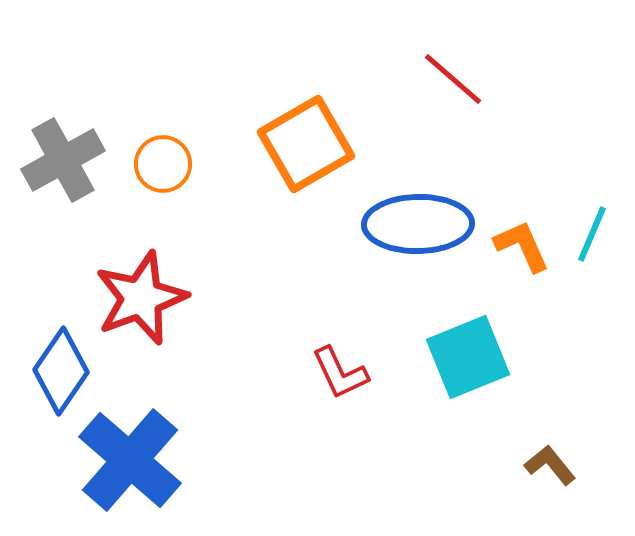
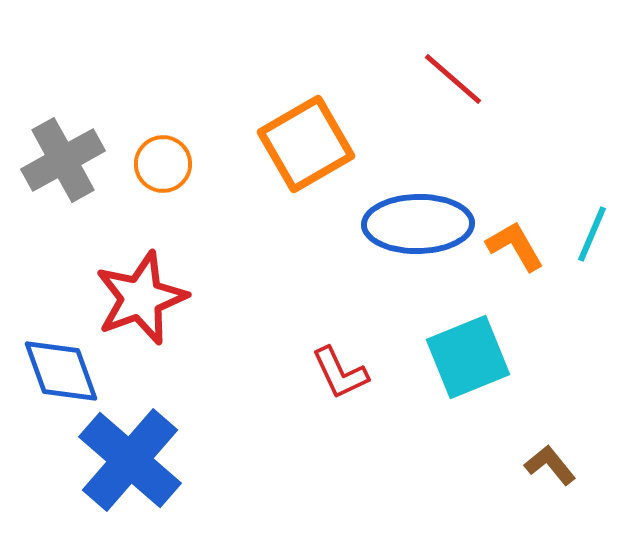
orange L-shape: moved 7 px left; rotated 6 degrees counterclockwise
blue diamond: rotated 54 degrees counterclockwise
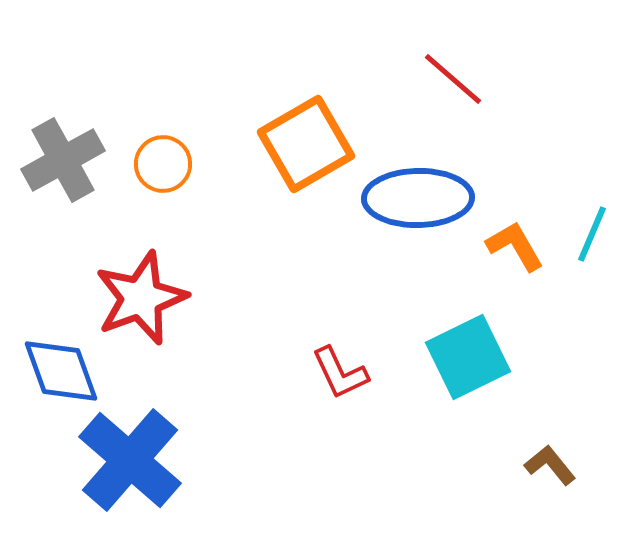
blue ellipse: moved 26 px up
cyan square: rotated 4 degrees counterclockwise
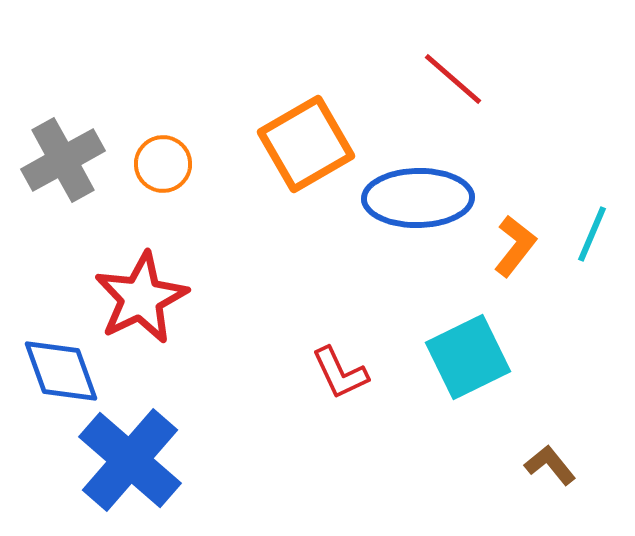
orange L-shape: rotated 68 degrees clockwise
red star: rotated 6 degrees counterclockwise
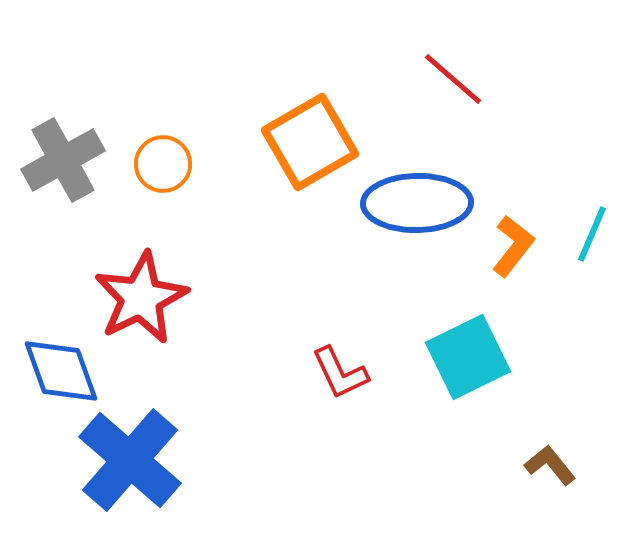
orange square: moved 4 px right, 2 px up
blue ellipse: moved 1 px left, 5 px down
orange L-shape: moved 2 px left
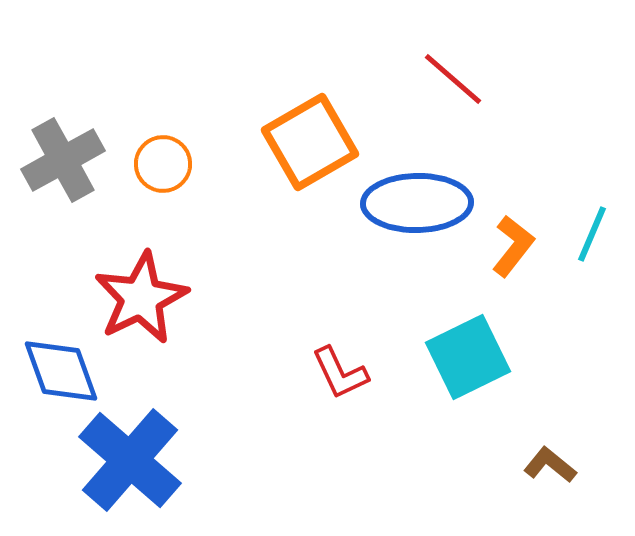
brown L-shape: rotated 12 degrees counterclockwise
